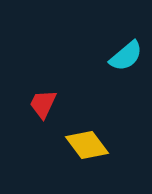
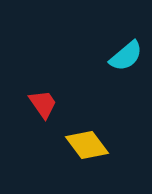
red trapezoid: rotated 120 degrees clockwise
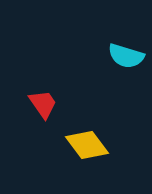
cyan semicircle: rotated 57 degrees clockwise
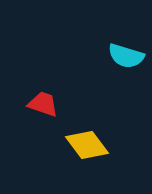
red trapezoid: rotated 36 degrees counterclockwise
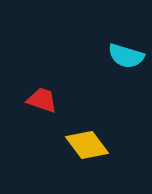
red trapezoid: moved 1 px left, 4 px up
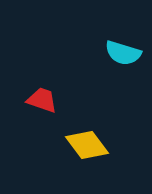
cyan semicircle: moved 3 px left, 3 px up
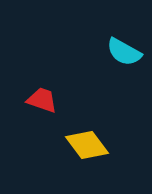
cyan semicircle: moved 1 px right, 1 px up; rotated 12 degrees clockwise
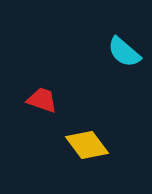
cyan semicircle: rotated 12 degrees clockwise
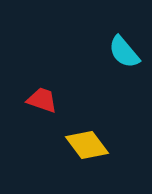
cyan semicircle: rotated 9 degrees clockwise
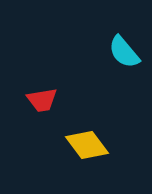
red trapezoid: rotated 152 degrees clockwise
